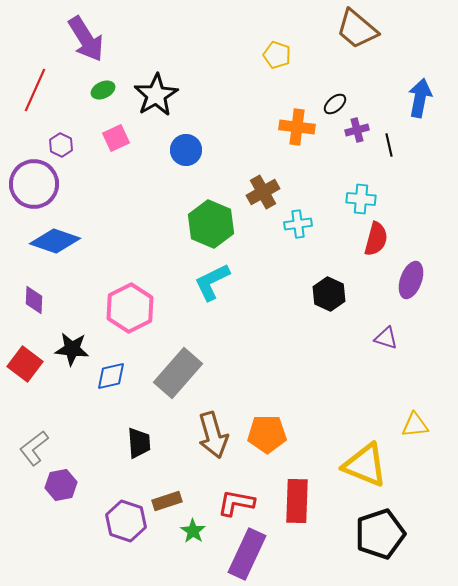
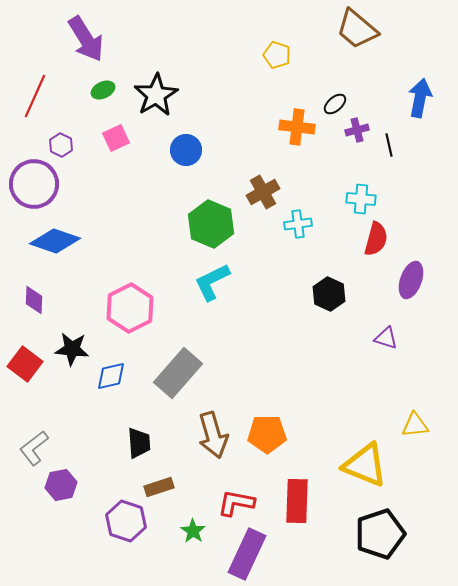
red line at (35, 90): moved 6 px down
brown rectangle at (167, 501): moved 8 px left, 14 px up
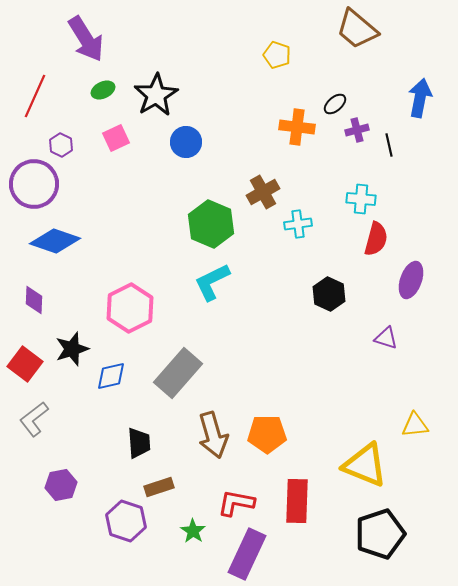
blue circle at (186, 150): moved 8 px up
black star at (72, 349): rotated 24 degrees counterclockwise
gray L-shape at (34, 448): moved 29 px up
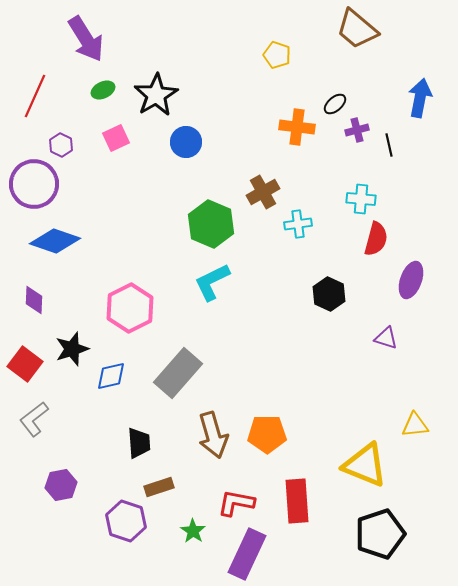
red rectangle at (297, 501): rotated 6 degrees counterclockwise
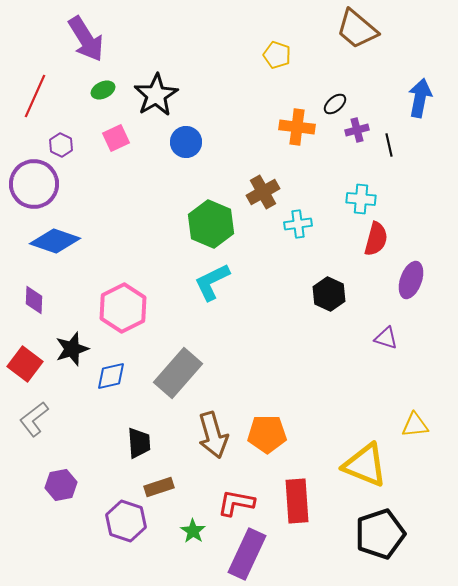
pink hexagon at (130, 308): moved 7 px left
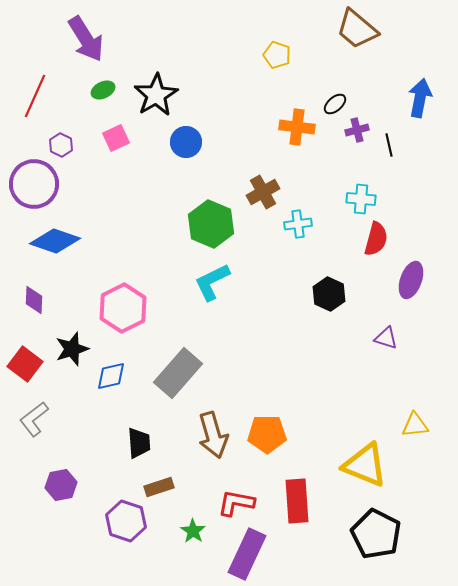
black pentagon at (380, 534): moved 4 px left; rotated 27 degrees counterclockwise
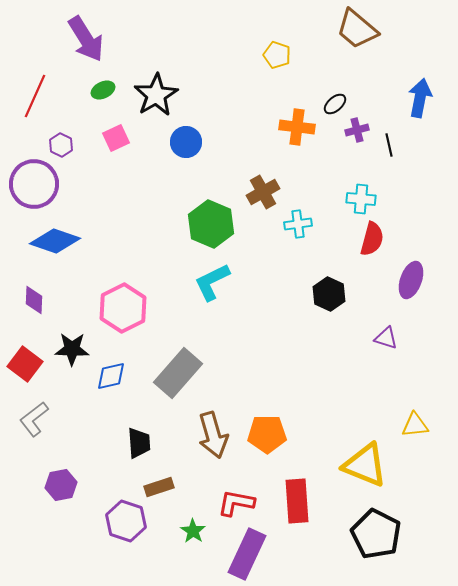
red semicircle at (376, 239): moved 4 px left
black star at (72, 349): rotated 20 degrees clockwise
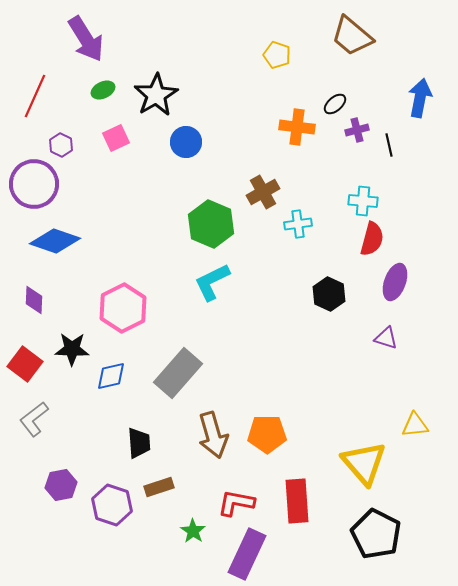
brown trapezoid at (357, 29): moved 5 px left, 7 px down
cyan cross at (361, 199): moved 2 px right, 2 px down
purple ellipse at (411, 280): moved 16 px left, 2 px down
yellow triangle at (365, 465): moved 1 px left, 2 px up; rotated 27 degrees clockwise
purple hexagon at (126, 521): moved 14 px left, 16 px up
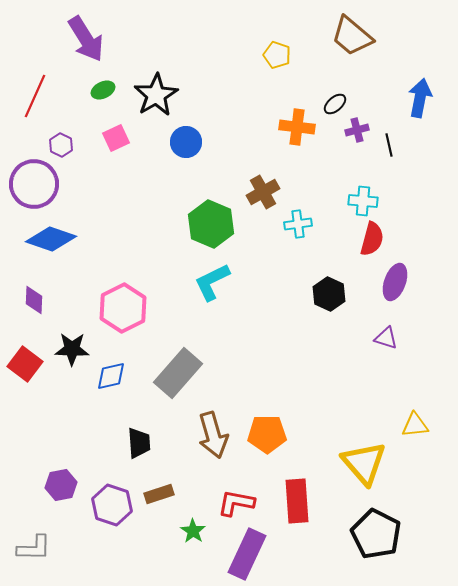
blue diamond at (55, 241): moved 4 px left, 2 px up
gray L-shape at (34, 419): moved 129 px down; rotated 141 degrees counterclockwise
brown rectangle at (159, 487): moved 7 px down
